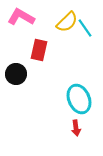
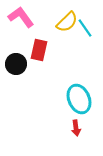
pink L-shape: rotated 24 degrees clockwise
black circle: moved 10 px up
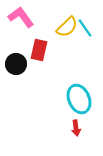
yellow semicircle: moved 5 px down
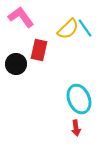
yellow semicircle: moved 1 px right, 2 px down
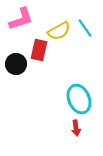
pink L-shape: moved 2 px down; rotated 108 degrees clockwise
yellow semicircle: moved 9 px left, 2 px down; rotated 15 degrees clockwise
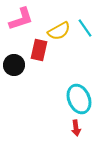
black circle: moved 2 px left, 1 px down
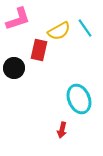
pink L-shape: moved 3 px left
black circle: moved 3 px down
red arrow: moved 14 px left, 2 px down; rotated 21 degrees clockwise
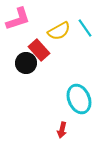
red rectangle: rotated 55 degrees counterclockwise
black circle: moved 12 px right, 5 px up
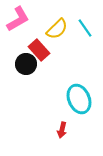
pink L-shape: rotated 12 degrees counterclockwise
yellow semicircle: moved 2 px left, 2 px up; rotated 15 degrees counterclockwise
black circle: moved 1 px down
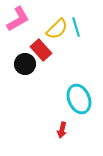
cyan line: moved 9 px left, 1 px up; rotated 18 degrees clockwise
red rectangle: moved 2 px right
black circle: moved 1 px left
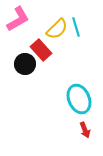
red arrow: moved 23 px right; rotated 35 degrees counterclockwise
